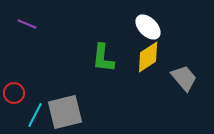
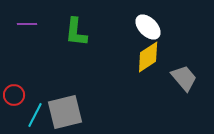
purple line: rotated 24 degrees counterclockwise
green L-shape: moved 27 px left, 26 px up
red circle: moved 2 px down
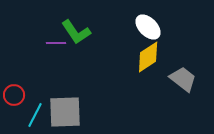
purple line: moved 29 px right, 19 px down
green L-shape: rotated 40 degrees counterclockwise
gray trapezoid: moved 1 px left, 1 px down; rotated 12 degrees counterclockwise
gray square: rotated 12 degrees clockwise
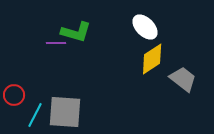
white ellipse: moved 3 px left
green L-shape: rotated 40 degrees counterclockwise
yellow diamond: moved 4 px right, 2 px down
gray square: rotated 6 degrees clockwise
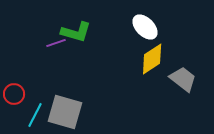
purple line: rotated 18 degrees counterclockwise
red circle: moved 1 px up
gray square: rotated 12 degrees clockwise
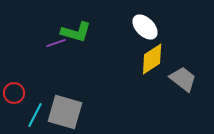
red circle: moved 1 px up
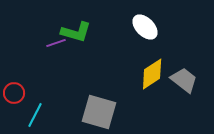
yellow diamond: moved 15 px down
gray trapezoid: moved 1 px right, 1 px down
gray square: moved 34 px right
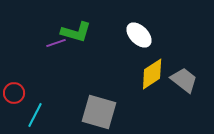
white ellipse: moved 6 px left, 8 px down
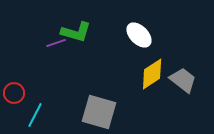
gray trapezoid: moved 1 px left
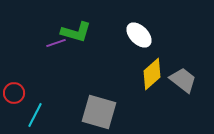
yellow diamond: rotated 8 degrees counterclockwise
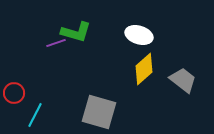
white ellipse: rotated 28 degrees counterclockwise
yellow diamond: moved 8 px left, 5 px up
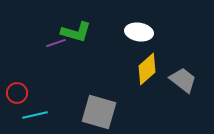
white ellipse: moved 3 px up; rotated 8 degrees counterclockwise
yellow diamond: moved 3 px right
red circle: moved 3 px right
cyan line: rotated 50 degrees clockwise
